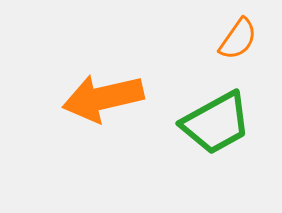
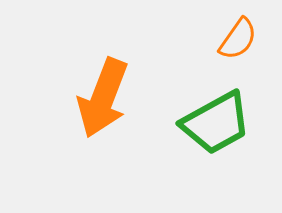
orange arrow: rotated 56 degrees counterclockwise
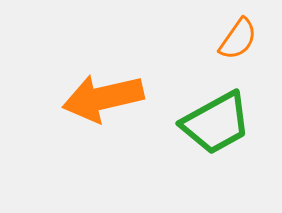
orange arrow: rotated 56 degrees clockwise
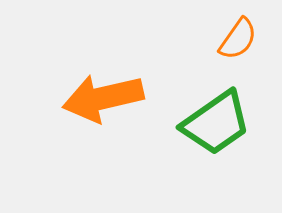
green trapezoid: rotated 6 degrees counterclockwise
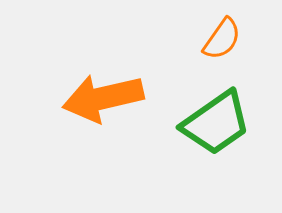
orange semicircle: moved 16 px left
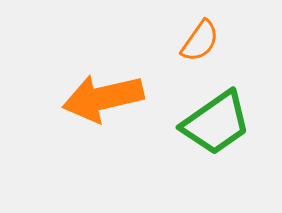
orange semicircle: moved 22 px left, 2 px down
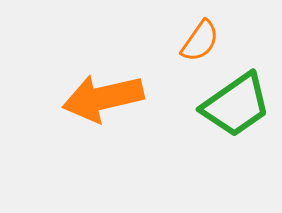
green trapezoid: moved 20 px right, 18 px up
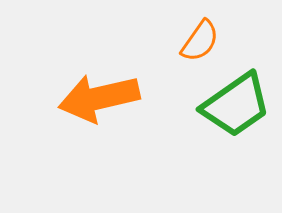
orange arrow: moved 4 px left
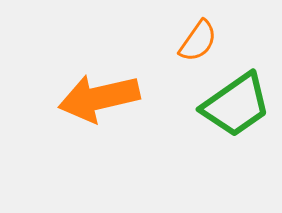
orange semicircle: moved 2 px left
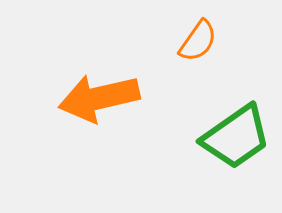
green trapezoid: moved 32 px down
